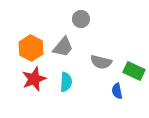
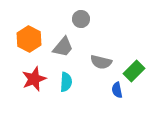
orange hexagon: moved 2 px left, 9 px up
green rectangle: rotated 70 degrees counterclockwise
blue semicircle: moved 1 px up
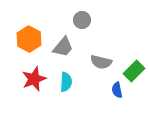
gray circle: moved 1 px right, 1 px down
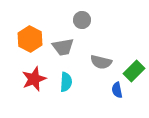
orange hexagon: moved 1 px right
gray trapezoid: rotated 40 degrees clockwise
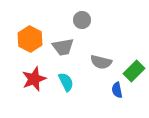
cyan semicircle: rotated 30 degrees counterclockwise
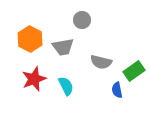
green rectangle: rotated 10 degrees clockwise
cyan semicircle: moved 4 px down
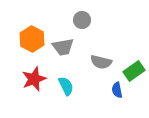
orange hexagon: moved 2 px right
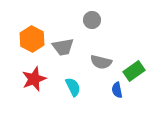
gray circle: moved 10 px right
cyan semicircle: moved 7 px right, 1 px down
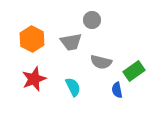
gray trapezoid: moved 8 px right, 5 px up
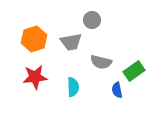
orange hexagon: moved 2 px right; rotated 15 degrees clockwise
red star: moved 1 px right, 2 px up; rotated 15 degrees clockwise
cyan semicircle: rotated 24 degrees clockwise
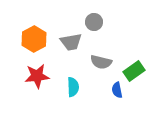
gray circle: moved 2 px right, 2 px down
orange hexagon: rotated 10 degrees counterclockwise
red star: moved 2 px right, 1 px up
